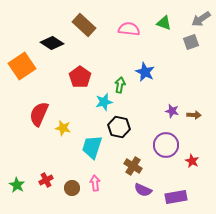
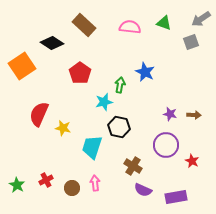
pink semicircle: moved 1 px right, 2 px up
red pentagon: moved 4 px up
purple star: moved 2 px left, 3 px down
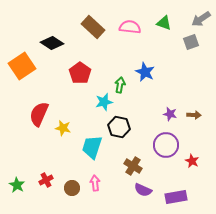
brown rectangle: moved 9 px right, 2 px down
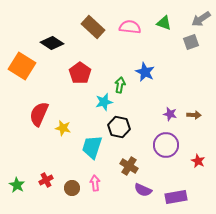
orange square: rotated 24 degrees counterclockwise
red star: moved 6 px right
brown cross: moved 4 px left
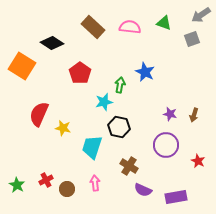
gray arrow: moved 4 px up
gray square: moved 1 px right, 3 px up
brown arrow: rotated 104 degrees clockwise
brown circle: moved 5 px left, 1 px down
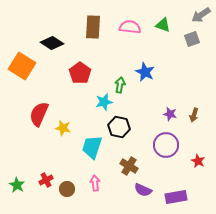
green triangle: moved 1 px left, 2 px down
brown rectangle: rotated 50 degrees clockwise
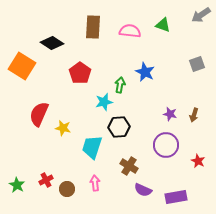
pink semicircle: moved 4 px down
gray square: moved 5 px right, 25 px down
black hexagon: rotated 15 degrees counterclockwise
